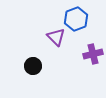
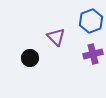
blue hexagon: moved 15 px right, 2 px down
black circle: moved 3 px left, 8 px up
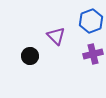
purple triangle: moved 1 px up
black circle: moved 2 px up
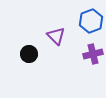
black circle: moved 1 px left, 2 px up
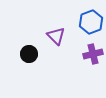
blue hexagon: moved 1 px down
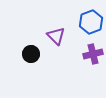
black circle: moved 2 px right
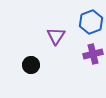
purple triangle: rotated 18 degrees clockwise
black circle: moved 11 px down
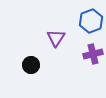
blue hexagon: moved 1 px up
purple triangle: moved 2 px down
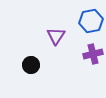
blue hexagon: rotated 10 degrees clockwise
purple triangle: moved 2 px up
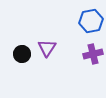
purple triangle: moved 9 px left, 12 px down
black circle: moved 9 px left, 11 px up
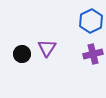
blue hexagon: rotated 15 degrees counterclockwise
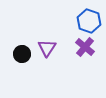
blue hexagon: moved 2 px left; rotated 15 degrees counterclockwise
purple cross: moved 8 px left, 7 px up; rotated 36 degrees counterclockwise
